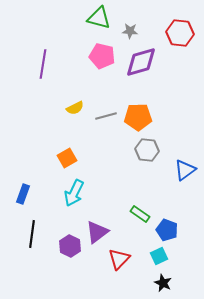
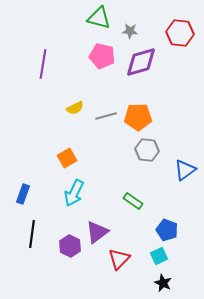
green rectangle: moved 7 px left, 13 px up
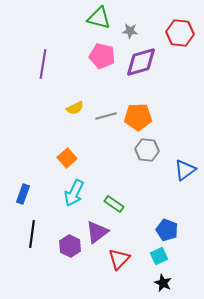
orange square: rotated 12 degrees counterclockwise
green rectangle: moved 19 px left, 3 px down
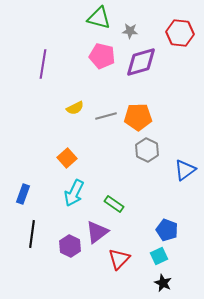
gray hexagon: rotated 20 degrees clockwise
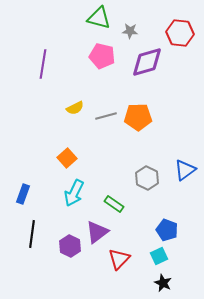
purple diamond: moved 6 px right
gray hexagon: moved 28 px down
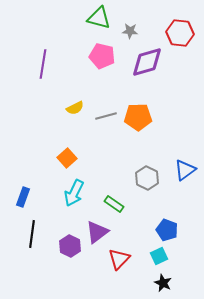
blue rectangle: moved 3 px down
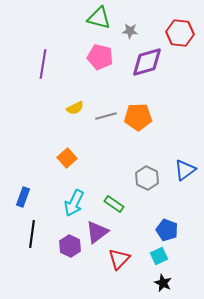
pink pentagon: moved 2 px left, 1 px down
cyan arrow: moved 10 px down
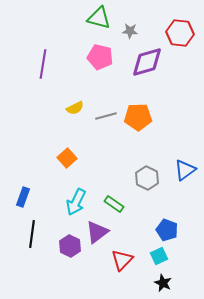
cyan arrow: moved 2 px right, 1 px up
red triangle: moved 3 px right, 1 px down
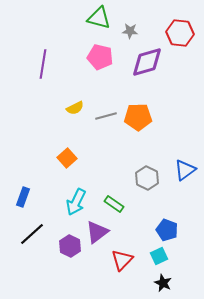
black line: rotated 40 degrees clockwise
